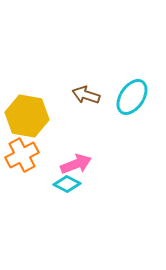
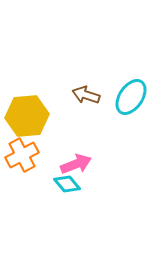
cyan ellipse: moved 1 px left
yellow hexagon: rotated 15 degrees counterclockwise
cyan diamond: rotated 24 degrees clockwise
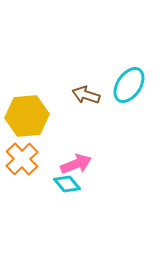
cyan ellipse: moved 2 px left, 12 px up
orange cross: moved 4 px down; rotated 16 degrees counterclockwise
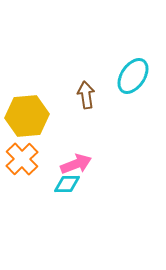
cyan ellipse: moved 4 px right, 9 px up
brown arrow: rotated 64 degrees clockwise
cyan diamond: rotated 52 degrees counterclockwise
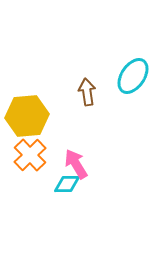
brown arrow: moved 1 px right, 3 px up
orange cross: moved 8 px right, 4 px up
pink arrow: rotated 100 degrees counterclockwise
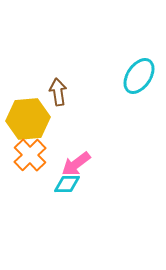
cyan ellipse: moved 6 px right
brown arrow: moved 29 px left
yellow hexagon: moved 1 px right, 3 px down
pink arrow: rotated 96 degrees counterclockwise
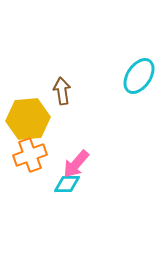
brown arrow: moved 4 px right, 1 px up
orange cross: rotated 24 degrees clockwise
pink arrow: rotated 12 degrees counterclockwise
